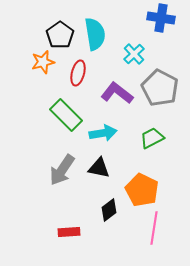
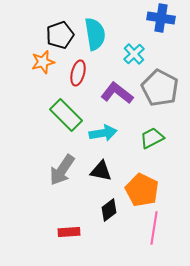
black pentagon: rotated 16 degrees clockwise
black triangle: moved 2 px right, 3 px down
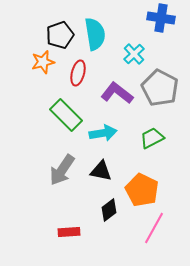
pink line: rotated 20 degrees clockwise
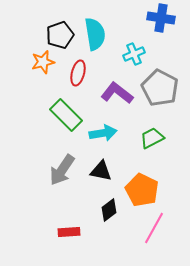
cyan cross: rotated 20 degrees clockwise
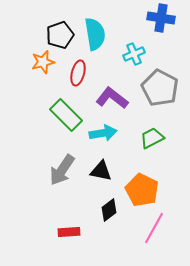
purple L-shape: moved 5 px left, 5 px down
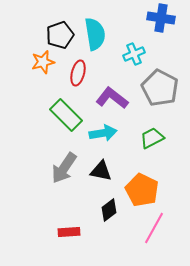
gray arrow: moved 2 px right, 2 px up
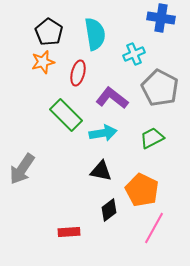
black pentagon: moved 11 px left, 3 px up; rotated 20 degrees counterclockwise
gray arrow: moved 42 px left, 1 px down
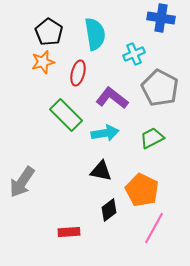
cyan arrow: moved 2 px right
gray arrow: moved 13 px down
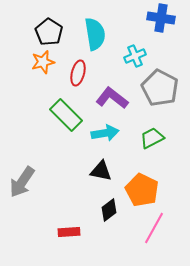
cyan cross: moved 1 px right, 2 px down
